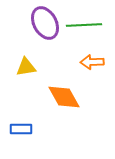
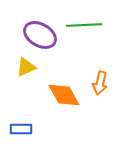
purple ellipse: moved 5 px left, 12 px down; rotated 32 degrees counterclockwise
orange arrow: moved 8 px right, 21 px down; rotated 75 degrees counterclockwise
yellow triangle: rotated 15 degrees counterclockwise
orange diamond: moved 2 px up
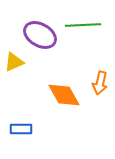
green line: moved 1 px left
yellow triangle: moved 12 px left, 5 px up
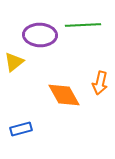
purple ellipse: rotated 28 degrees counterclockwise
yellow triangle: rotated 15 degrees counterclockwise
blue rectangle: rotated 15 degrees counterclockwise
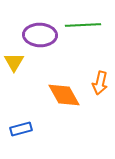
yellow triangle: rotated 20 degrees counterclockwise
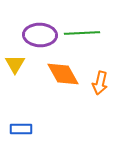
green line: moved 1 px left, 8 px down
yellow triangle: moved 1 px right, 2 px down
orange diamond: moved 1 px left, 21 px up
blue rectangle: rotated 15 degrees clockwise
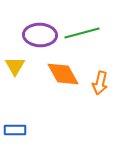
green line: rotated 12 degrees counterclockwise
yellow triangle: moved 2 px down
blue rectangle: moved 6 px left, 1 px down
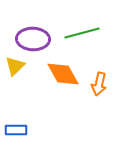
purple ellipse: moved 7 px left, 4 px down
yellow triangle: rotated 15 degrees clockwise
orange arrow: moved 1 px left, 1 px down
blue rectangle: moved 1 px right
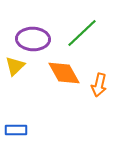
green line: rotated 28 degrees counterclockwise
orange diamond: moved 1 px right, 1 px up
orange arrow: moved 1 px down
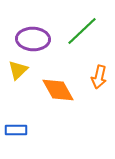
green line: moved 2 px up
yellow triangle: moved 3 px right, 4 px down
orange diamond: moved 6 px left, 17 px down
orange arrow: moved 8 px up
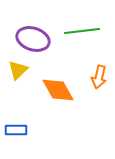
green line: rotated 36 degrees clockwise
purple ellipse: rotated 16 degrees clockwise
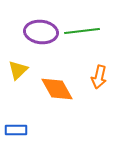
purple ellipse: moved 8 px right, 7 px up; rotated 12 degrees counterclockwise
orange diamond: moved 1 px left, 1 px up
